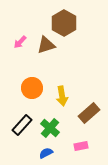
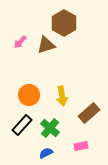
orange circle: moved 3 px left, 7 px down
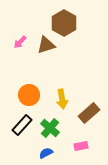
yellow arrow: moved 3 px down
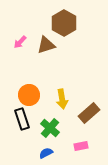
black rectangle: moved 6 px up; rotated 60 degrees counterclockwise
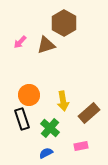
yellow arrow: moved 1 px right, 2 px down
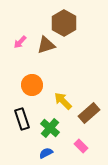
orange circle: moved 3 px right, 10 px up
yellow arrow: rotated 144 degrees clockwise
pink rectangle: rotated 56 degrees clockwise
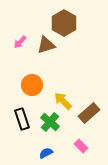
green cross: moved 6 px up
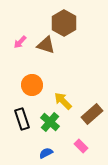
brown triangle: rotated 36 degrees clockwise
brown rectangle: moved 3 px right, 1 px down
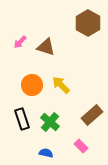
brown hexagon: moved 24 px right
brown triangle: moved 2 px down
yellow arrow: moved 2 px left, 16 px up
brown rectangle: moved 1 px down
blue semicircle: rotated 40 degrees clockwise
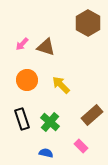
pink arrow: moved 2 px right, 2 px down
orange circle: moved 5 px left, 5 px up
